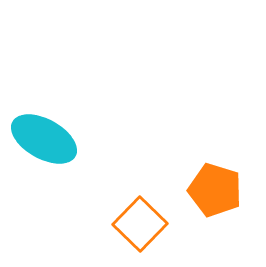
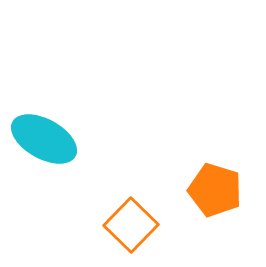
orange square: moved 9 px left, 1 px down
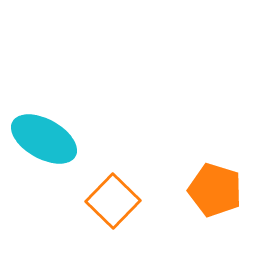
orange square: moved 18 px left, 24 px up
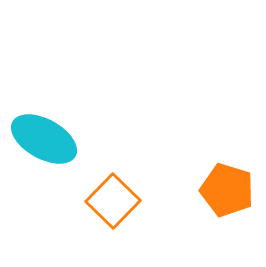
orange pentagon: moved 12 px right
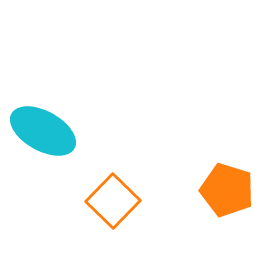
cyan ellipse: moved 1 px left, 8 px up
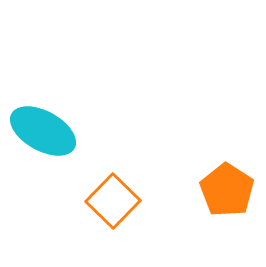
orange pentagon: rotated 16 degrees clockwise
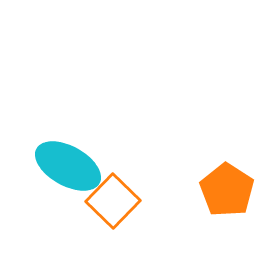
cyan ellipse: moved 25 px right, 35 px down
